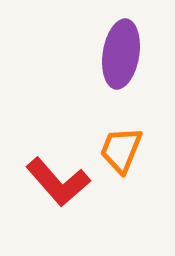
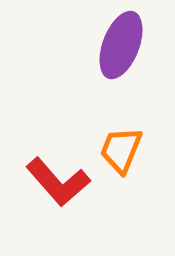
purple ellipse: moved 9 px up; rotated 12 degrees clockwise
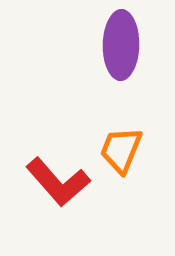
purple ellipse: rotated 20 degrees counterclockwise
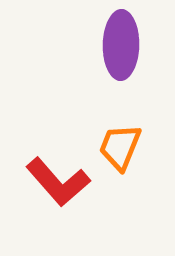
orange trapezoid: moved 1 px left, 3 px up
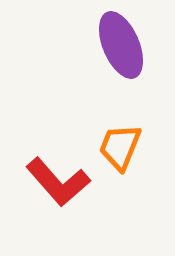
purple ellipse: rotated 24 degrees counterclockwise
